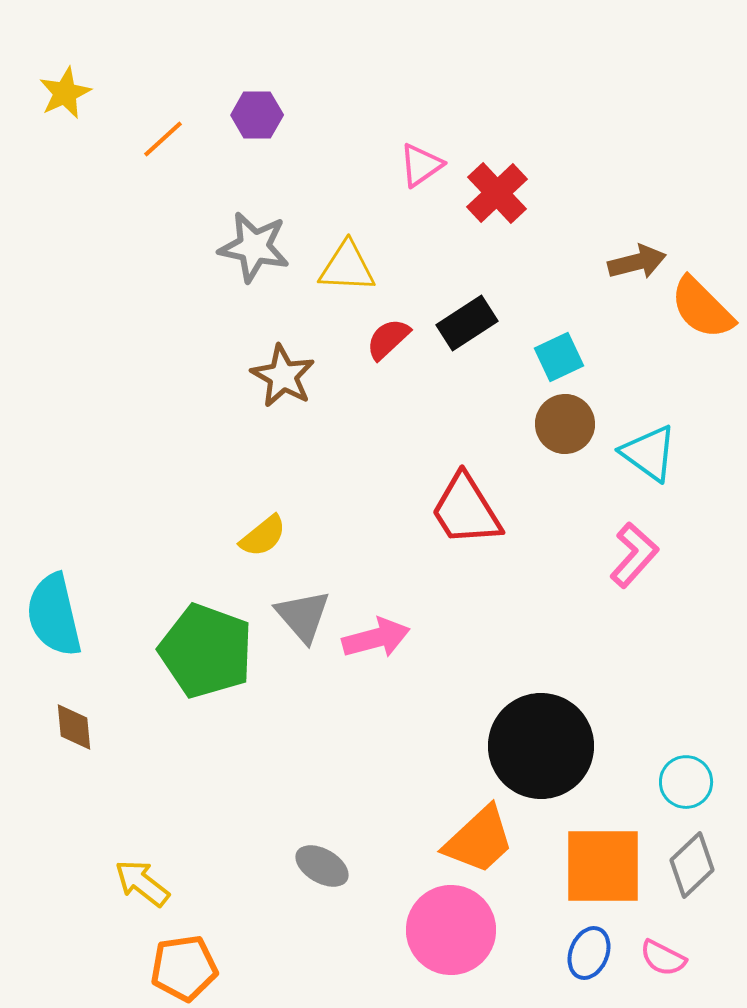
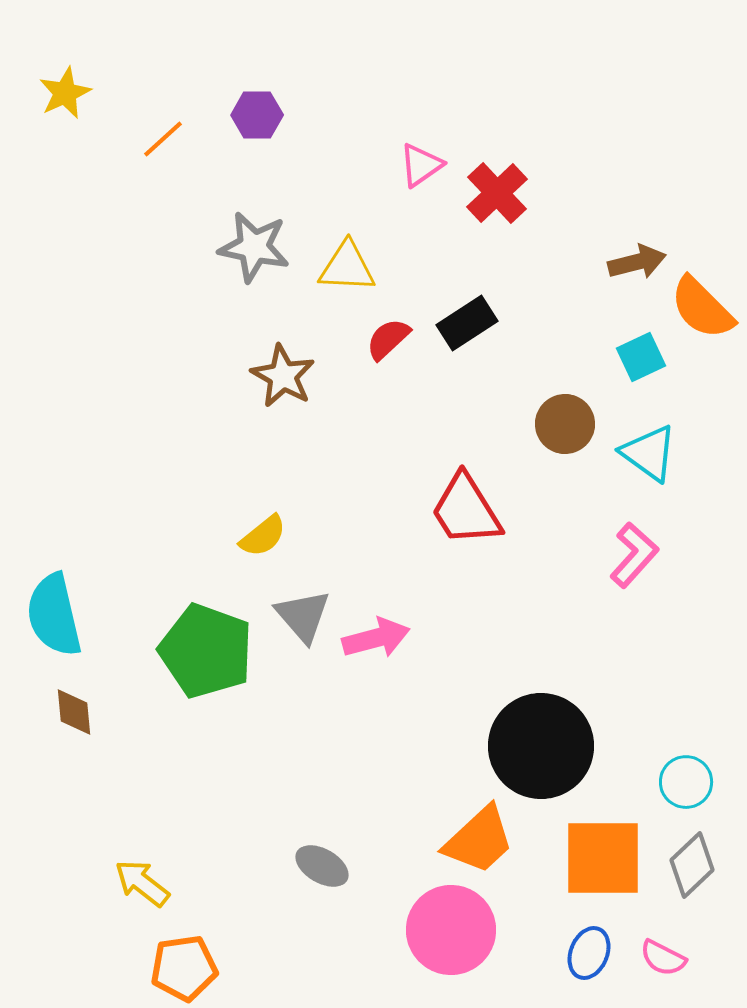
cyan square: moved 82 px right
brown diamond: moved 15 px up
orange square: moved 8 px up
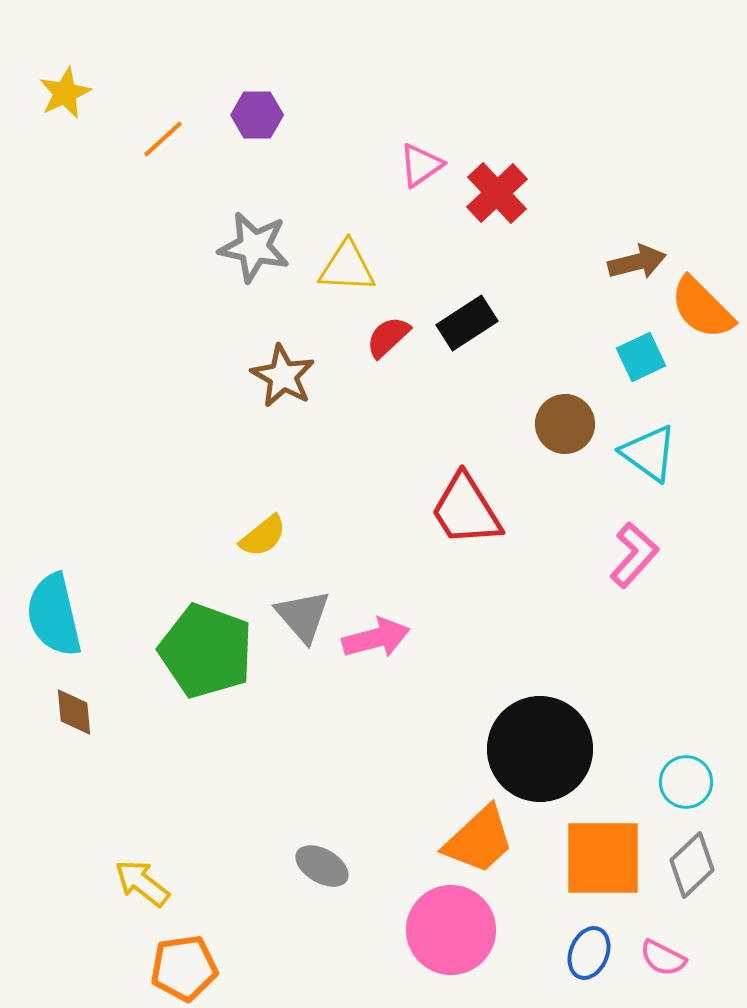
red semicircle: moved 2 px up
black circle: moved 1 px left, 3 px down
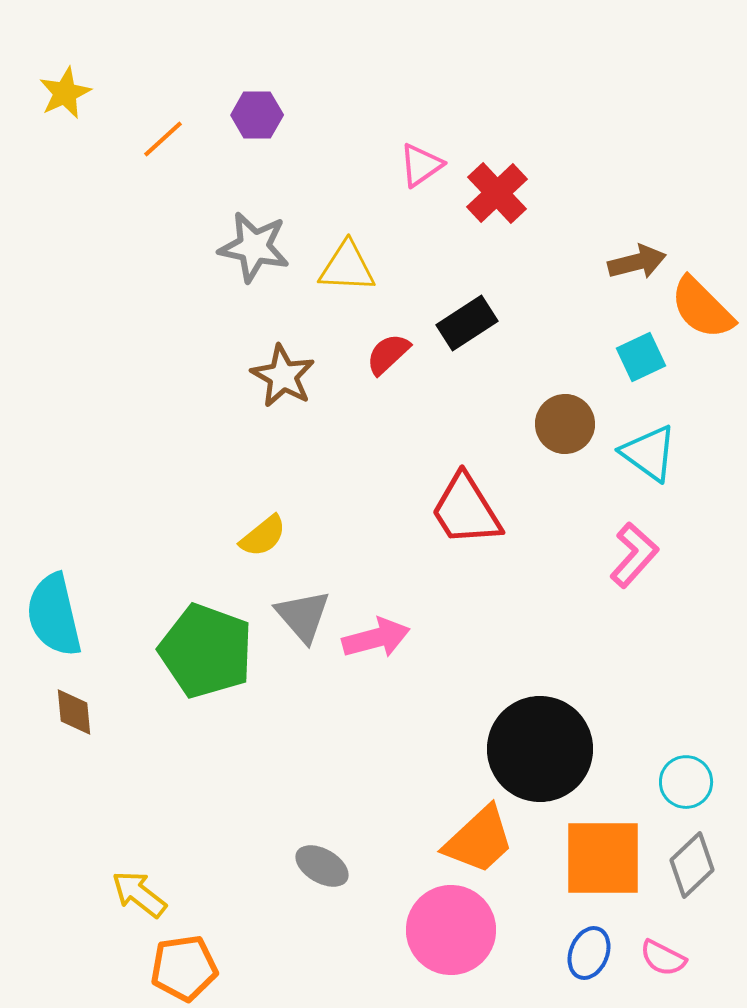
red semicircle: moved 17 px down
yellow arrow: moved 3 px left, 11 px down
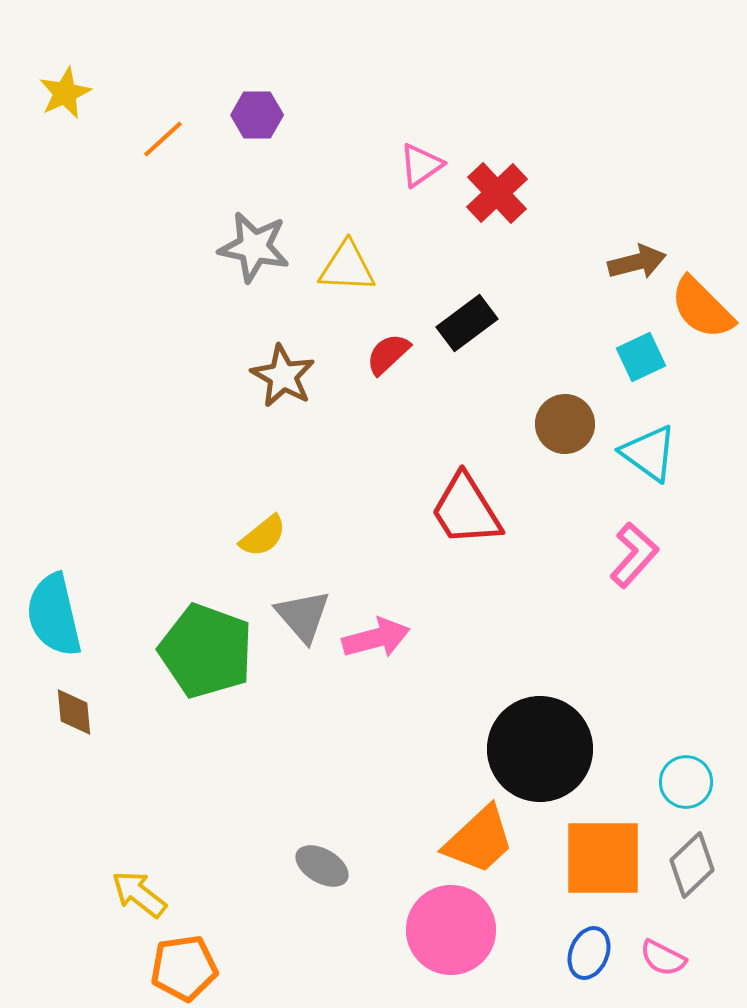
black rectangle: rotated 4 degrees counterclockwise
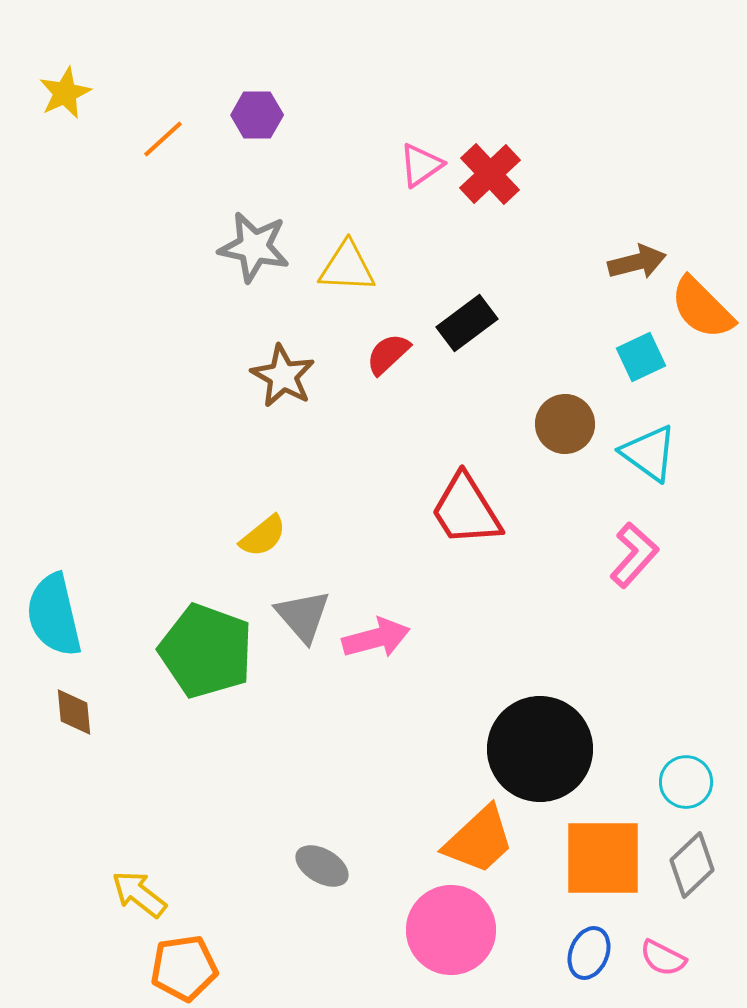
red cross: moved 7 px left, 19 px up
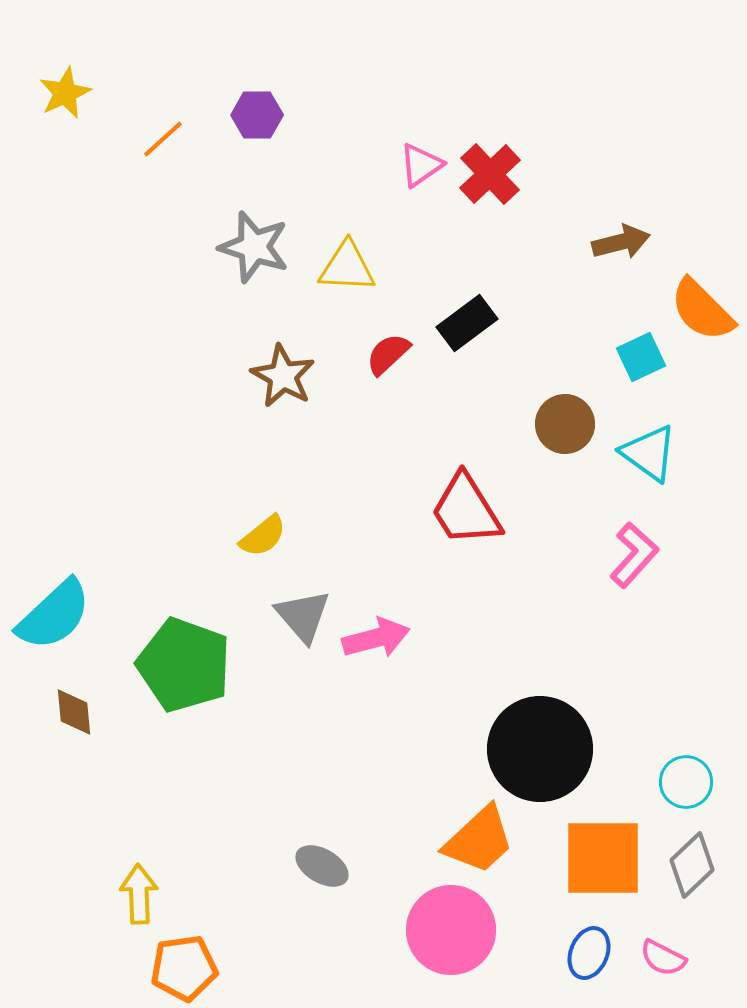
gray star: rotated 6 degrees clockwise
brown arrow: moved 16 px left, 20 px up
orange semicircle: moved 2 px down
cyan semicircle: rotated 120 degrees counterclockwise
green pentagon: moved 22 px left, 14 px down
yellow arrow: rotated 50 degrees clockwise
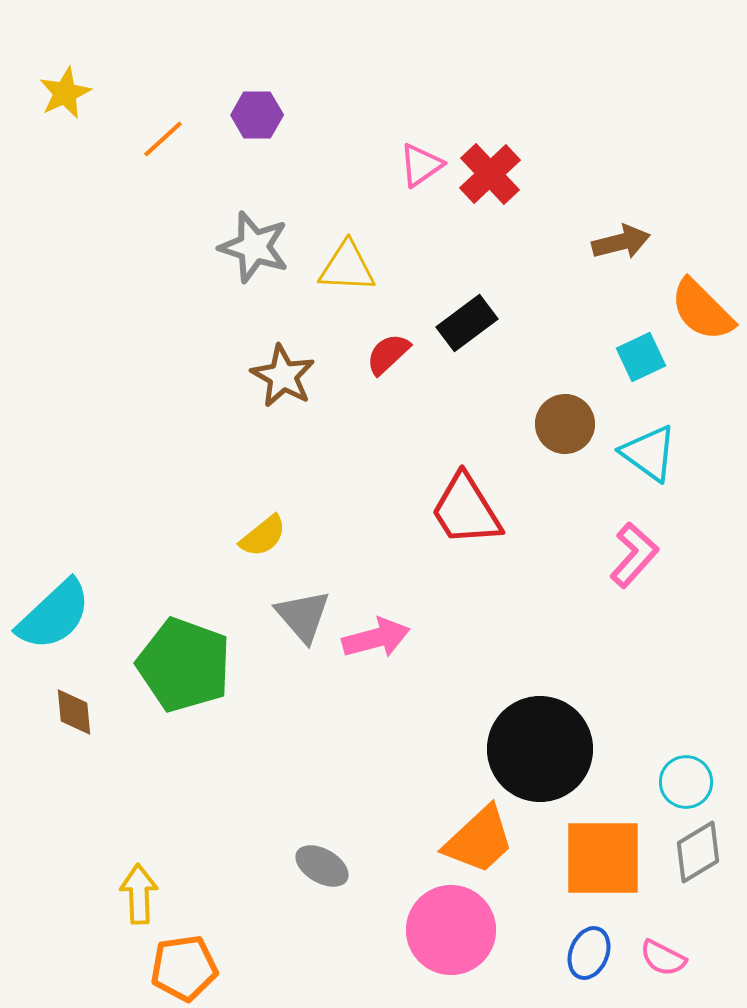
gray diamond: moved 6 px right, 13 px up; rotated 12 degrees clockwise
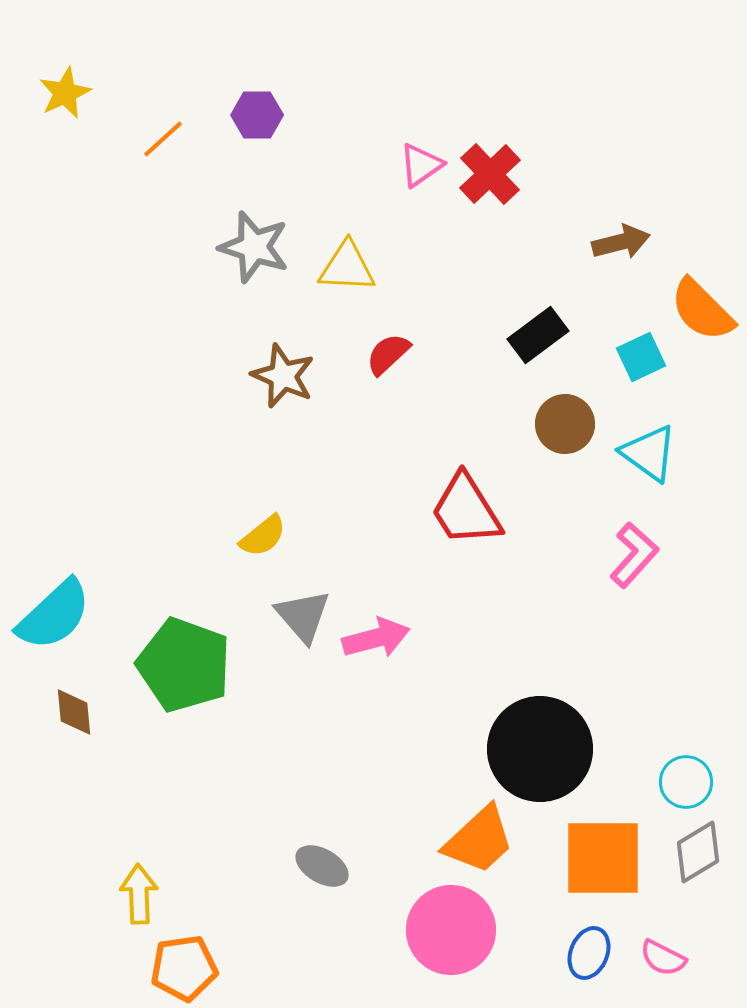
black rectangle: moved 71 px right, 12 px down
brown star: rotated 6 degrees counterclockwise
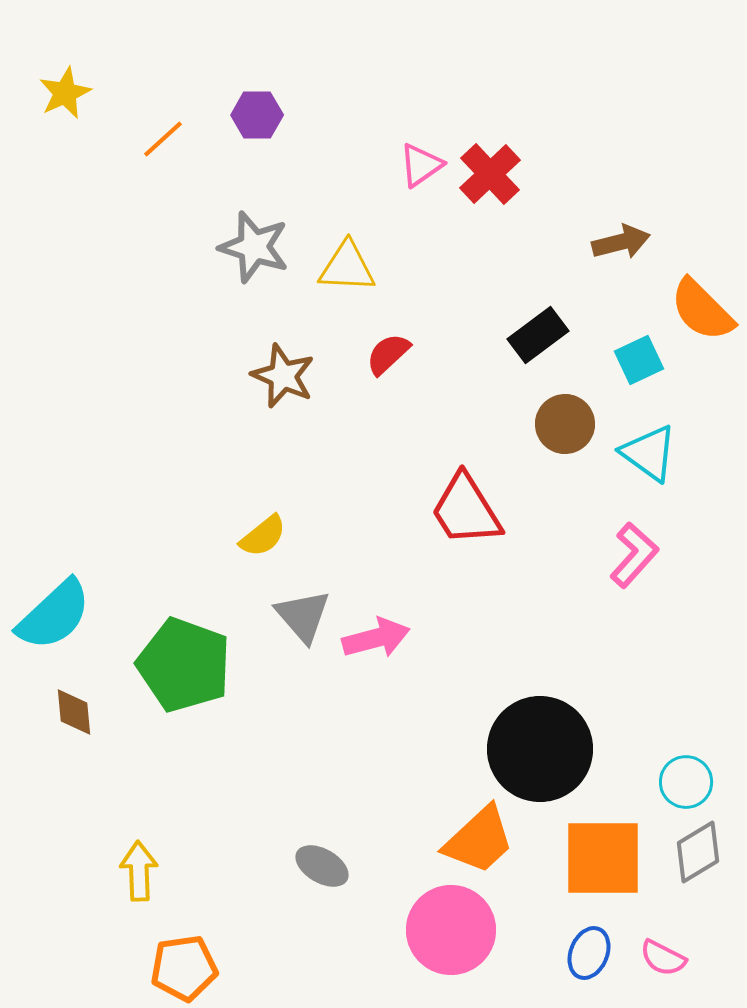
cyan square: moved 2 px left, 3 px down
yellow arrow: moved 23 px up
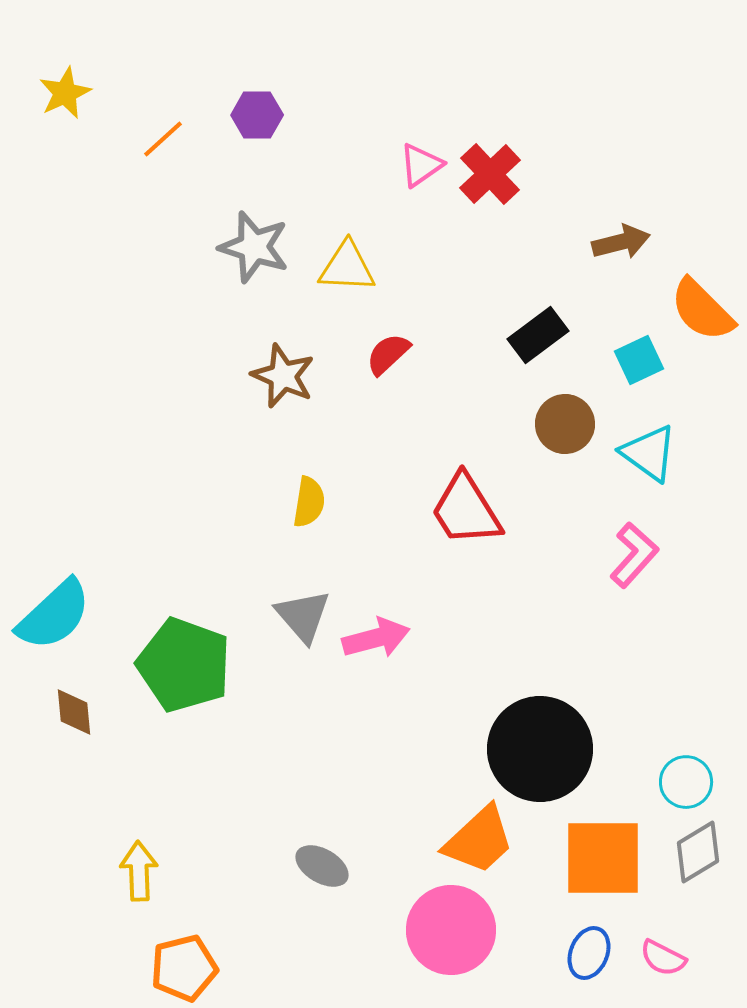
yellow semicircle: moved 46 px right, 34 px up; rotated 42 degrees counterclockwise
orange pentagon: rotated 6 degrees counterclockwise
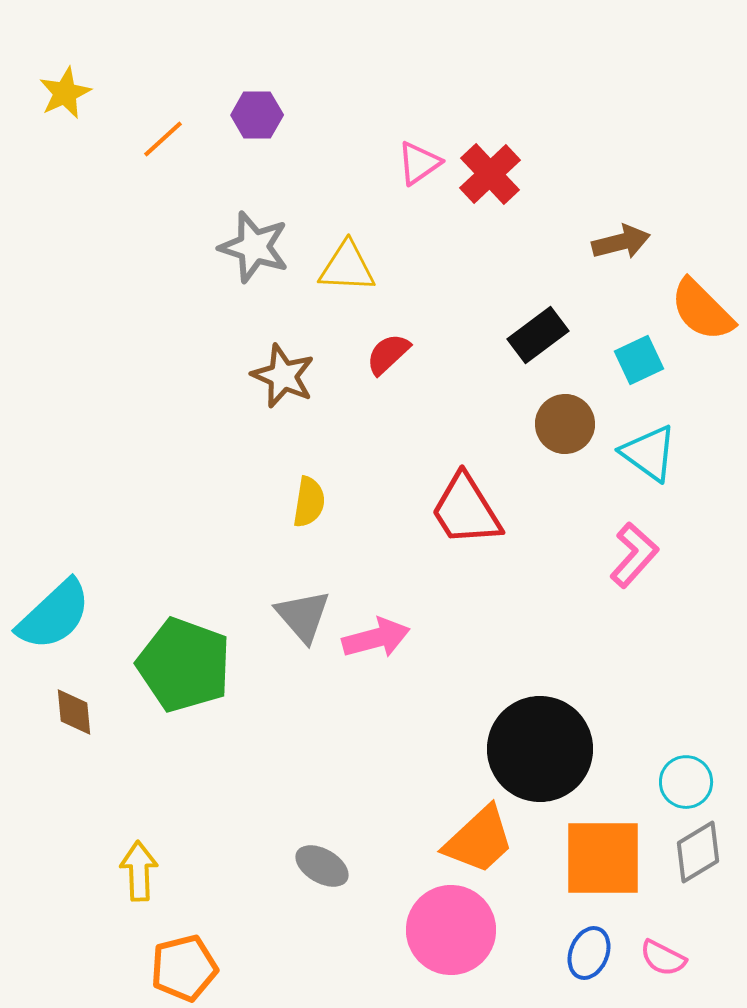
pink triangle: moved 2 px left, 2 px up
